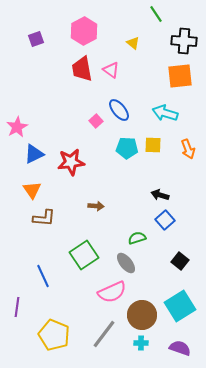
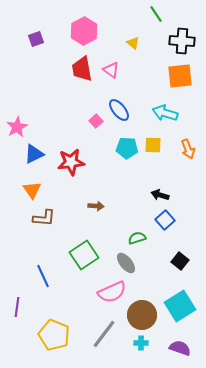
black cross: moved 2 px left
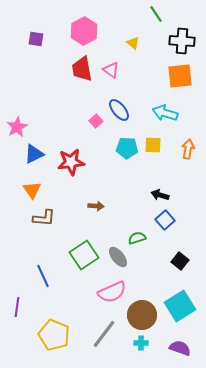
purple square: rotated 28 degrees clockwise
orange arrow: rotated 150 degrees counterclockwise
gray ellipse: moved 8 px left, 6 px up
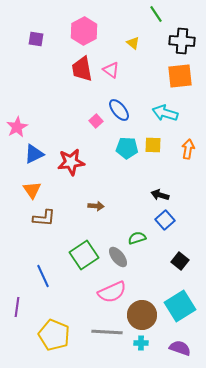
gray line: moved 3 px right, 2 px up; rotated 56 degrees clockwise
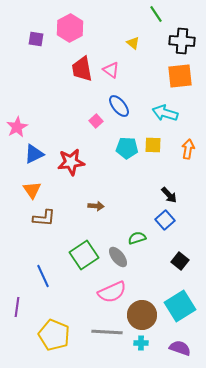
pink hexagon: moved 14 px left, 3 px up
blue ellipse: moved 4 px up
black arrow: moved 9 px right; rotated 150 degrees counterclockwise
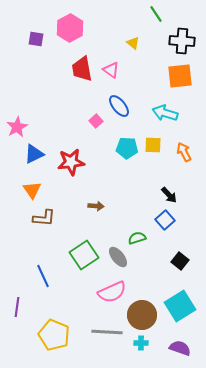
orange arrow: moved 4 px left, 3 px down; rotated 36 degrees counterclockwise
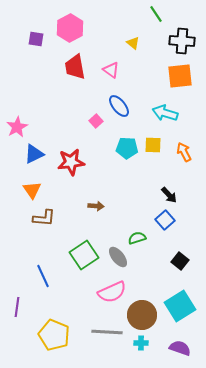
red trapezoid: moved 7 px left, 2 px up
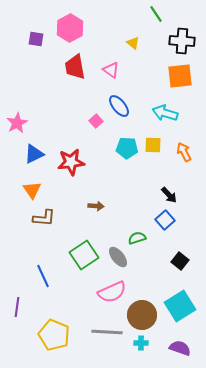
pink star: moved 4 px up
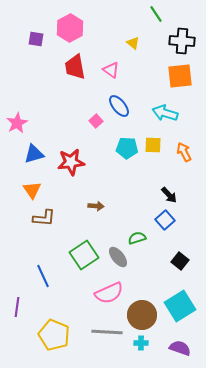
blue triangle: rotated 10 degrees clockwise
pink semicircle: moved 3 px left, 1 px down
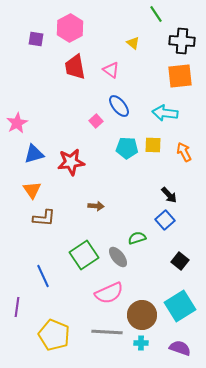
cyan arrow: rotated 10 degrees counterclockwise
